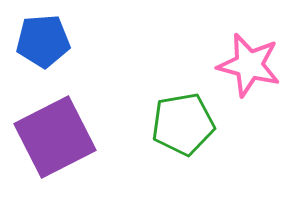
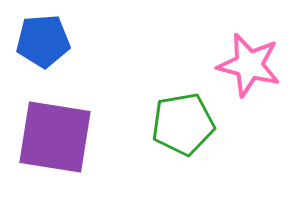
purple square: rotated 36 degrees clockwise
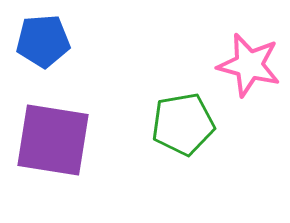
purple square: moved 2 px left, 3 px down
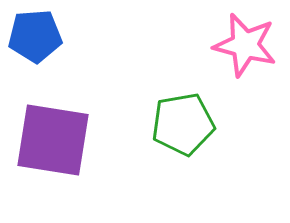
blue pentagon: moved 8 px left, 5 px up
pink star: moved 4 px left, 20 px up
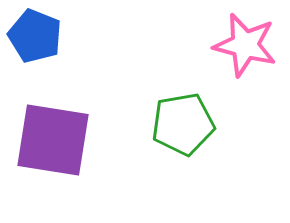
blue pentagon: rotated 26 degrees clockwise
